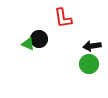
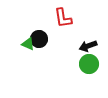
black arrow: moved 4 px left; rotated 12 degrees counterclockwise
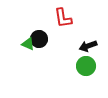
green circle: moved 3 px left, 2 px down
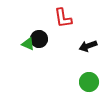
green circle: moved 3 px right, 16 px down
